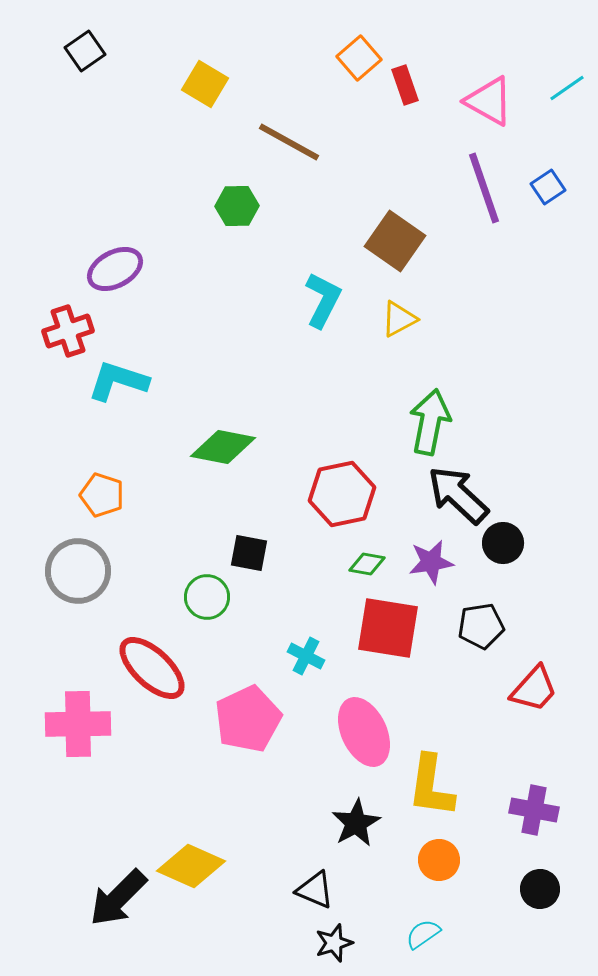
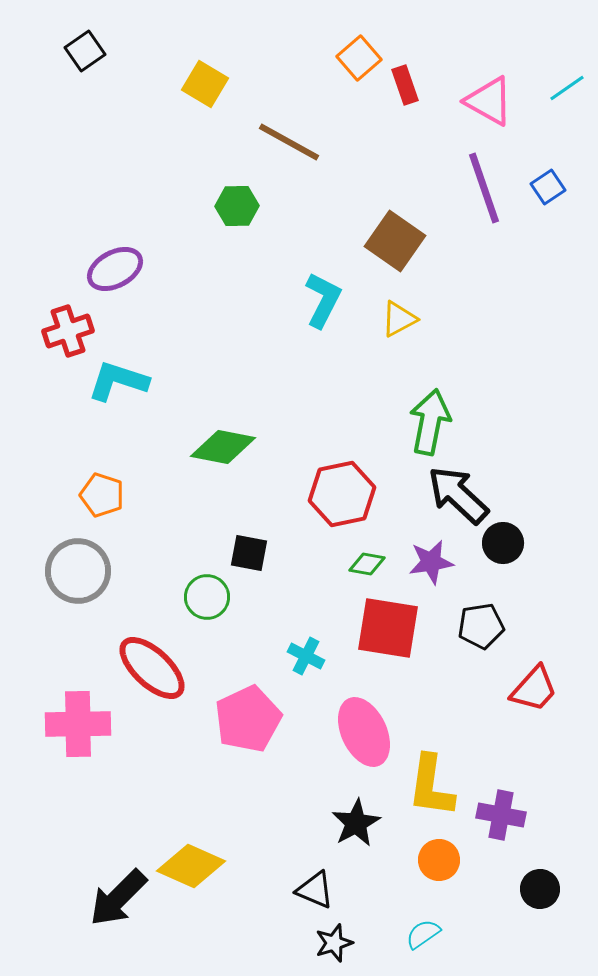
purple cross at (534, 810): moved 33 px left, 5 px down
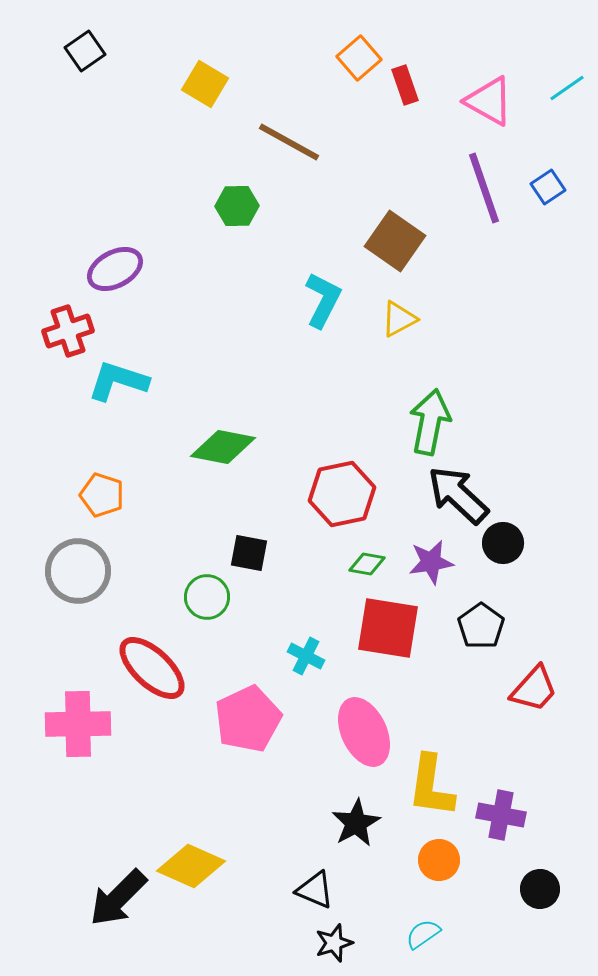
black pentagon at (481, 626): rotated 27 degrees counterclockwise
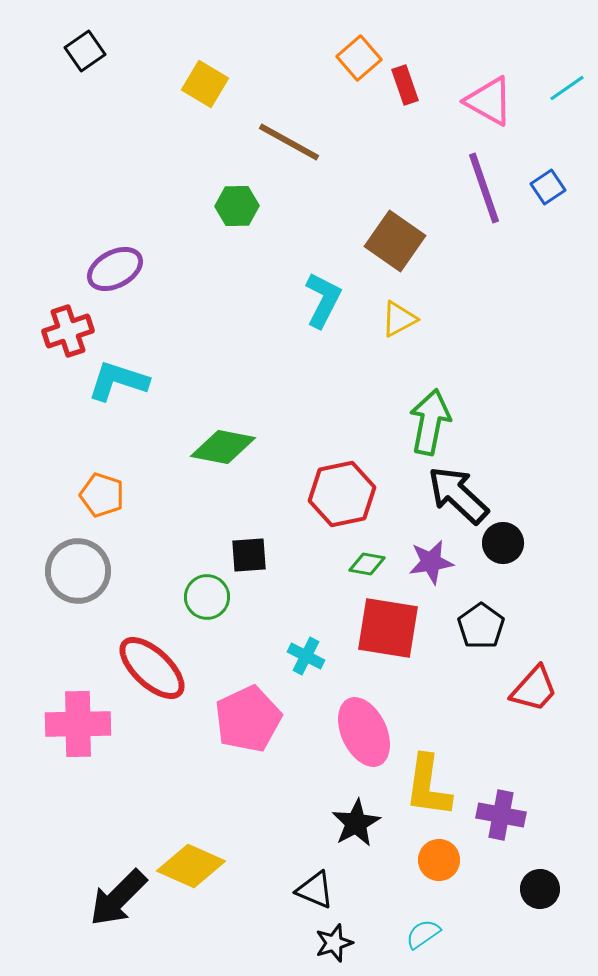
black square at (249, 553): moved 2 px down; rotated 15 degrees counterclockwise
yellow L-shape at (431, 786): moved 3 px left
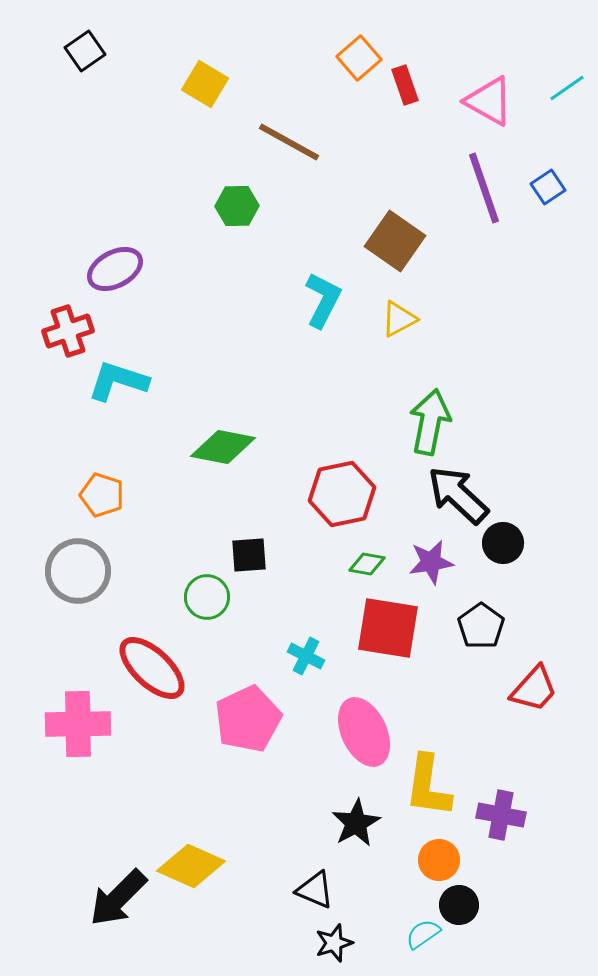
black circle at (540, 889): moved 81 px left, 16 px down
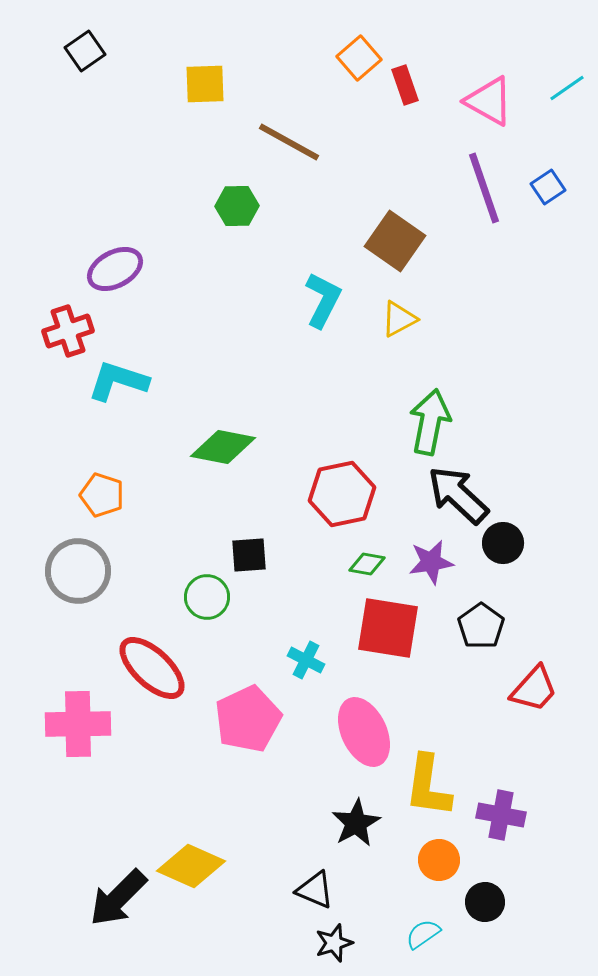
yellow square at (205, 84): rotated 33 degrees counterclockwise
cyan cross at (306, 656): moved 4 px down
black circle at (459, 905): moved 26 px right, 3 px up
